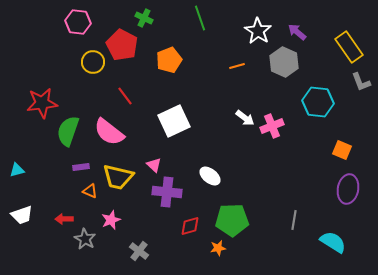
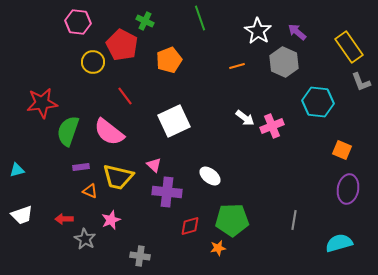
green cross: moved 1 px right, 3 px down
cyan semicircle: moved 6 px right, 1 px down; rotated 48 degrees counterclockwise
gray cross: moved 1 px right, 5 px down; rotated 30 degrees counterclockwise
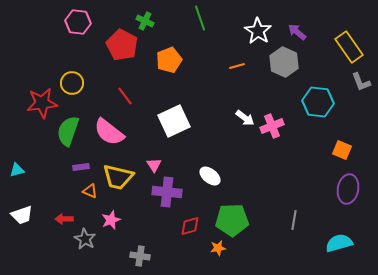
yellow circle: moved 21 px left, 21 px down
pink triangle: rotated 14 degrees clockwise
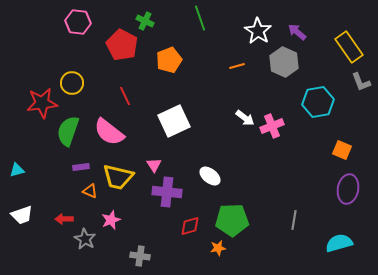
red line: rotated 12 degrees clockwise
cyan hexagon: rotated 16 degrees counterclockwise
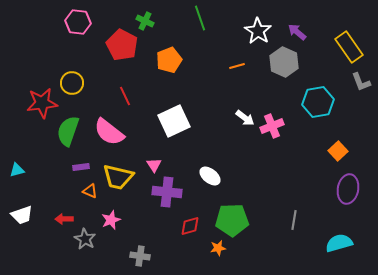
orange square: moved 4 px left, 1 px down; rotated 24 degrees clockwise
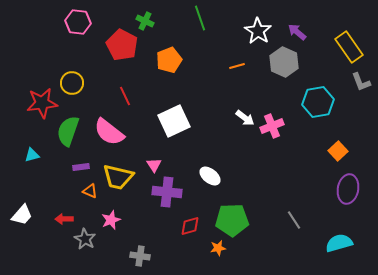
cyan triangle: moved 15 px right, 15 px up
white trapezoid: rotated 30 degrees counterclockwise
gray line: rotated 42 degrees counterclockwise
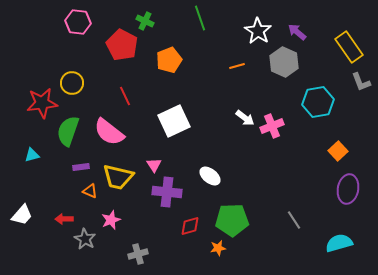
gray cross: moved 2 px left, 2 px up; rotated 24 degrees counterclockwise
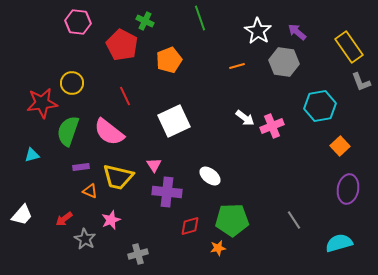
gray hexagon: rotated 16 degrees counterclockwise
cyan hexagon: moved 2 px right, 4 px down
orange square: moved 2 px right, 5 px up
red arrow: rotated 36 degrees counterclockwise
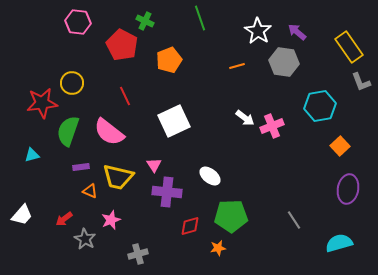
green pentagon: moved 1 px left, 4 px up
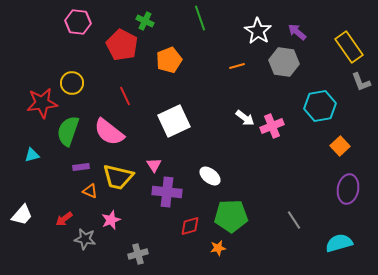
gray star: rotated 20 degrees counterclockwise
